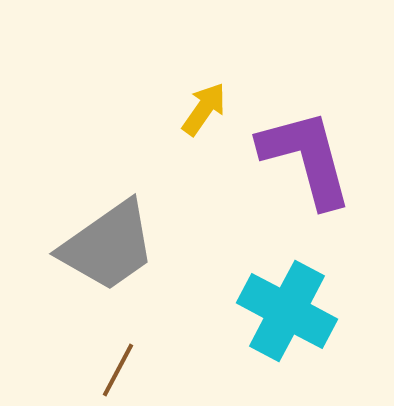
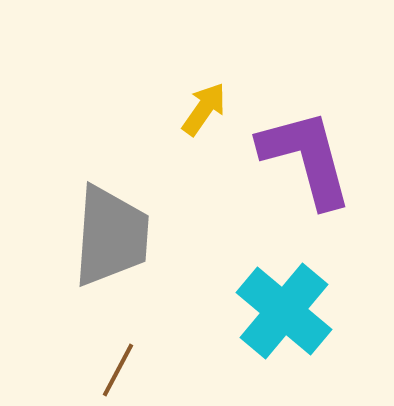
gray trapezoid: moved 3 px right, 10 px up; rotated 51 degrees counterclockwise
cyan cross: moved 3 px left; rotated 12 degrees clockwise
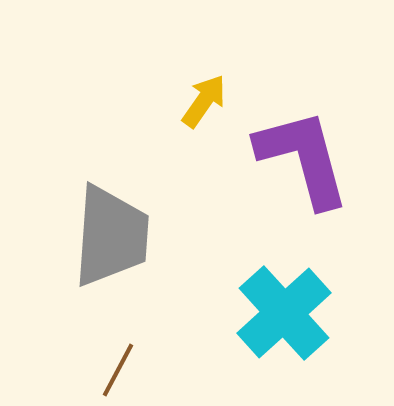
yellow arrow: moved 8 px up
purple L-shape: moved 3 px left
cyan cross: moved 2 px down; rotated 8 degrees clockwise
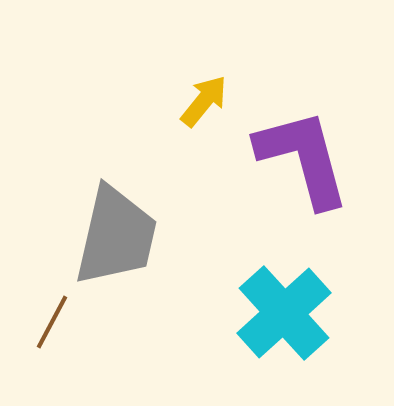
yellow arrow: rotated 4 degrees clockwise
gray trapezoid: moved 5 px right; rotated 9 degrees clockwise
brown line: moved 66 px left, 48 px up
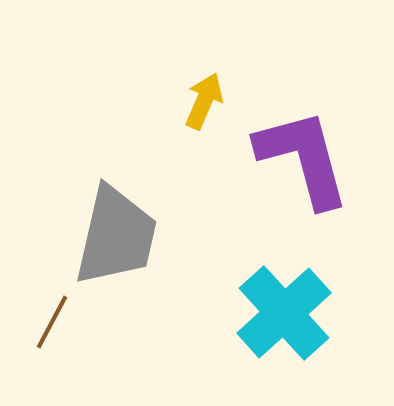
yellow arrow: rotated 16 degrees counterclockwise
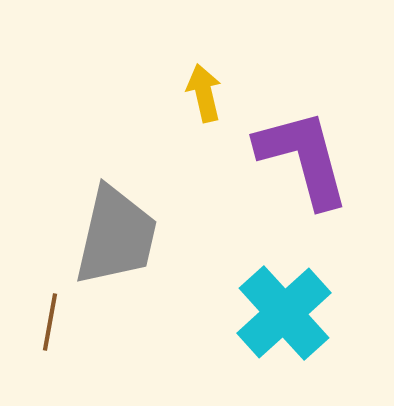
yellow arrow: moved 8 px up; rotated 36 degrees counterclockwise
brown line: moved 2 px left; rotated 18 degrees counterclockwise
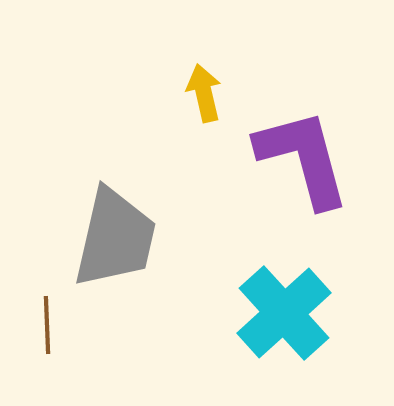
gray trapezoid: moved 1 px left, 2 px down
brown line: moved 3 px left, 3 px down; rotated 12 degrees counterclockwise
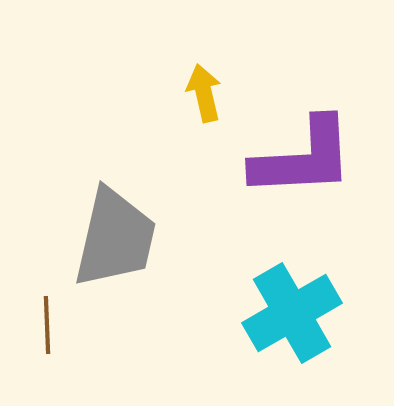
purple L-shape: rotated 102 degrees clockwise
cyan cross: moved 8 px right; rotated 12 degrees clockwise
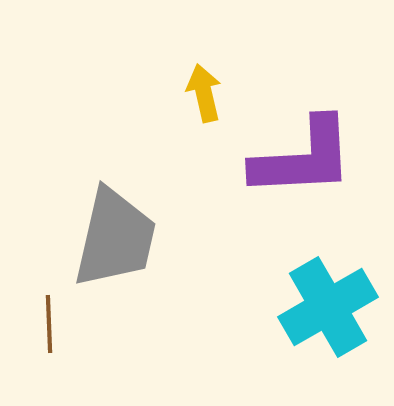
cyan cross: moved 36 px right, 6 px up
brown line: moved 2 px right, 1 px up
